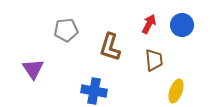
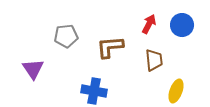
gray pentagon: moved 6 px down
brown L-shape: rotated 68 degrees clockwise
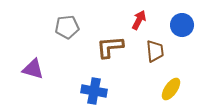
red arrow: moved 10 px left, 4 px up
gray pentagon: moved 1 px right, 9 px up
brown trapezoid: moved 1 px right, 9 px up
purple triangle: rotated 40 degrees counterclockwise
yellow ellipse: moved 5 px left, 2 px up; rotated 15 degrees clockwise
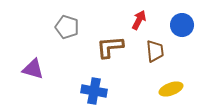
gray pentagon: rotated 25 degrees clockwise
yellow ellipse: rotated 35 degrees clockwise
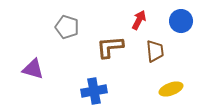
blue circle: moved 1 px left, 4 px up
blue cross: rotated 20 degrees counterclockwise
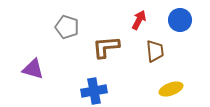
blue circle: moved 1 px left, 1 px up
brown L-shape: moved 4 px left
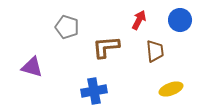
purple triangle: moved 1 px left, 2 px up
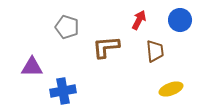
purple triangle: rotated 15 degrees counterclockwise
blue cross: moved 31 px left
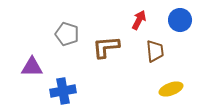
gray pentagon: moved 7 px down
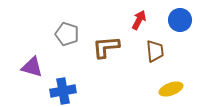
purple triangle: rotated 15 degrees clockwise
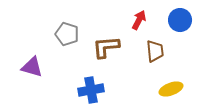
blue cross: moved 28 px right, 1 px up
